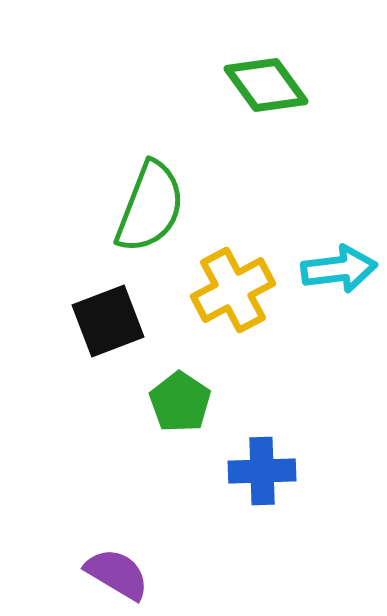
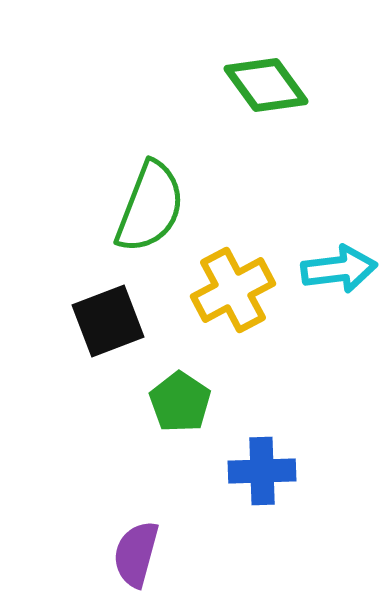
purple semicircle: moved 19 px right, 20 px up; rotated 106 degrees counterclockwise
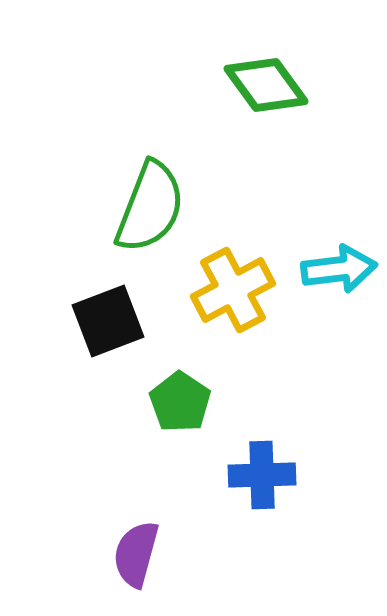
blue cross: moved 4 px down
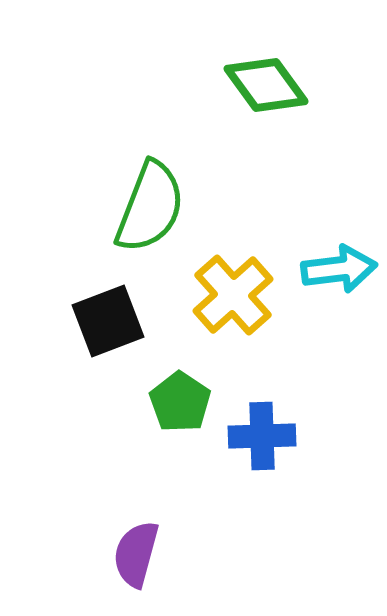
yellow cross: moved 5 px down; rotated 14 degrees counterclockwise
blue cross: moved 39 px up
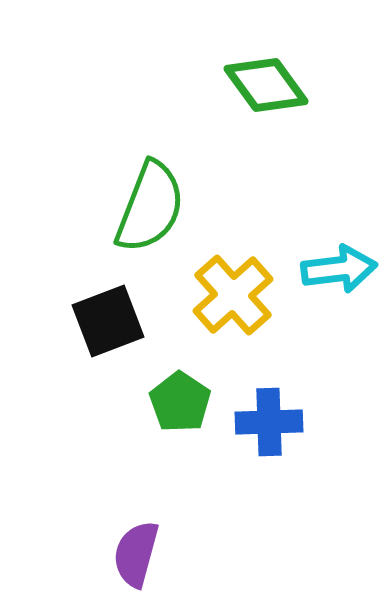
blue cross: moved 7 px right, 14 px up
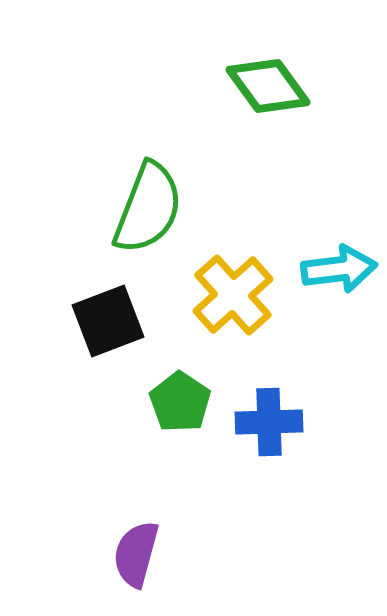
green diamond: moved 2 px right, 1 px down
green semicircle: moved 2 px left, 1 px down
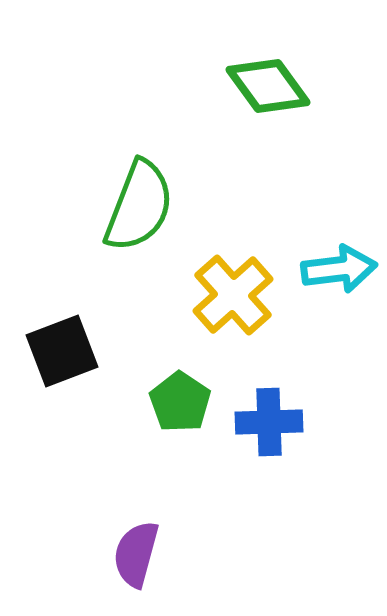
green semicircle: moved 9 px left, 2 px up
black square: moved 46 px left, 30 px down
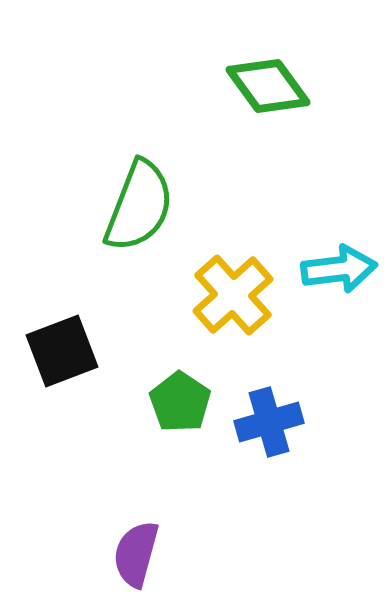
blue cross: rotated 14 degrees counterclockwise
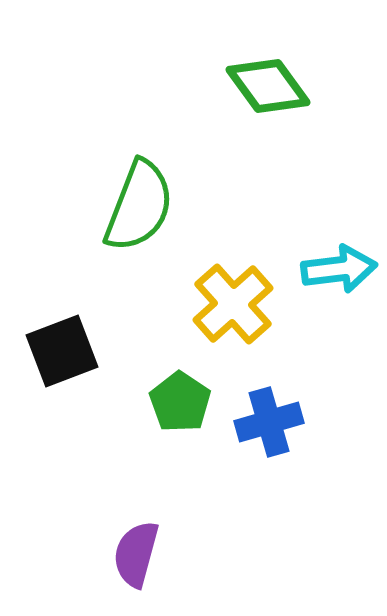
yellow cross: moved 9 px down
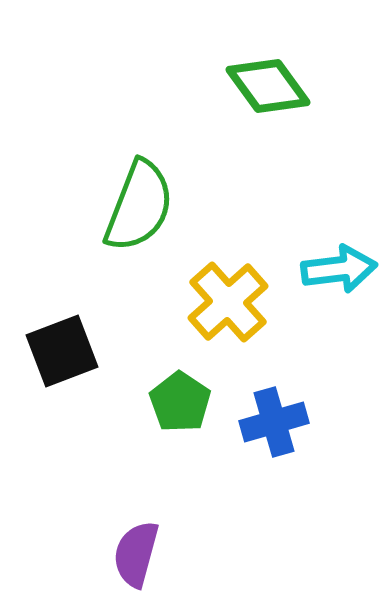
yellow cross: moved 5 px left, 2 px up
blue cross: moved 5 px right
